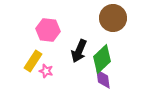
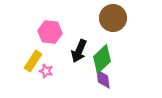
pink hexagon: moved 2 px right, 2 px down
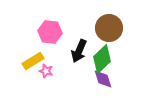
brown circle: moved 4 px left, 10 px down
yellow rectangle: rotated 25 degrees clockwise
purple diamond: rotated 10 degrees counterclockwise
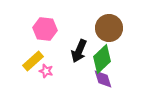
pink hexagon: moved 5 px left, 3 px up
yellow rectangle: rotated 10 degrees counterclockwise
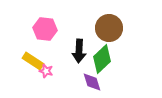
black arrow: rotated 20 degrees counterclockwise
yellow rectangle: rotated 75 degrees clockwise
purple diamond: moved 11 px left, 3 px down
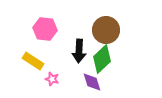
brown circle: moved 3 px left, 2 px down
pink star: moved 6 px right, 8 px down
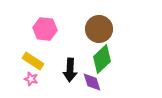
brown circle: moved 7 px left, 1 px up
black arrow: moved 9 px left, 19 px down
pink star: moved 21 px left
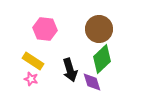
black arrow: rotated 20 degrees counterclockwise
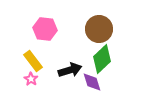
yellow rectangle: rotated 20 degrees clockwise
black arrow: rotated 90 degrees counterclockwise
pink star: rotated 16 degrees clockwise
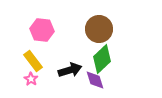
pink hexagon: moved 3 px left, 1 px down
purple diamond: moved 3 px right, 2 px up
